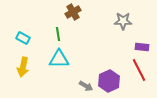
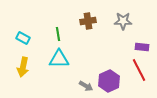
brown cross: moved 15 px right, 9 px down; rotated 21 degrees clockwise
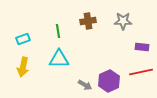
green line: moved 3 px up
cyan rectangle: moved 1 px down; rotated 48 degrees counterclockwise
red line: moved 2 px right, 2 px down; rotated 75 degrees counterclockwise
gray arrow: moved 1 px left, 1 px up
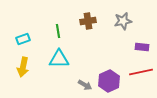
gray star: rotated 12 degrees counterclockwise
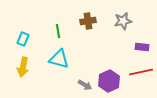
cyan rectangle: rotated 48 degrees counterclockwise
cyan triangle: rotated 15 degrees clockwise
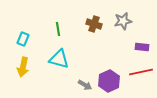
brown cross: moved 6 px right, 3 px down; rotated 28 degrees clockwise
green line: moved 2 px up
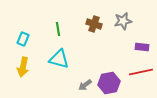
purple hexagon: moved 2 px down; rotated 15 degrees clockwise
gray arrow: rotated 112 degrees clockwise
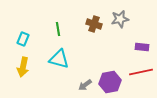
gray star: moved 3 px left, 2 px up
purple hexagon: moved 1 px right, 1 px up
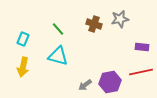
green line: rotated 32 degrees counterclockwise
cyan triangle: moved 1 px left, 3 px up
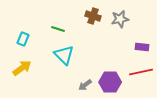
brown cross: moved 1 px left, 8 px up
green line: rotated 32 degrees counterclockwise
cyan triangle: moved 6 px right, 1 px up; rotated 30 degrees clockwise
yellow arrow: moved 1 px left, 1 px down; rotated 138 degrees counterclockwise
purple hexagon: rotated 10 degrees clockwise
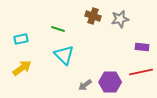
cyan rectangle: moved 2 px left; rotated 56 degrees clockwise
